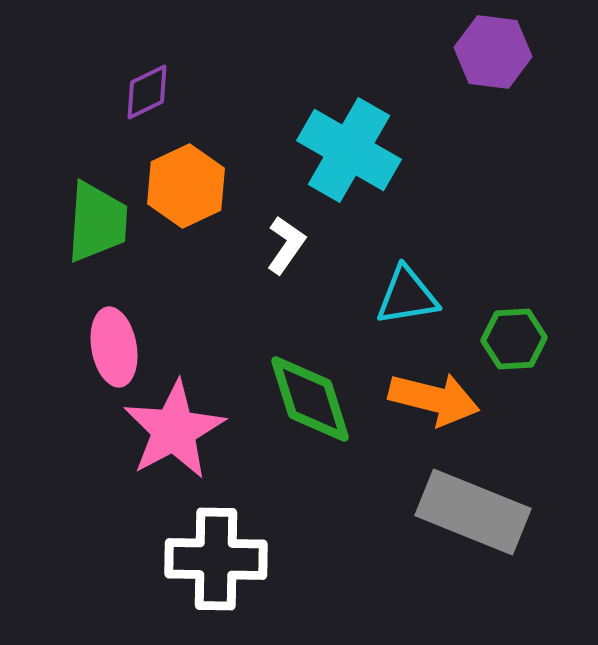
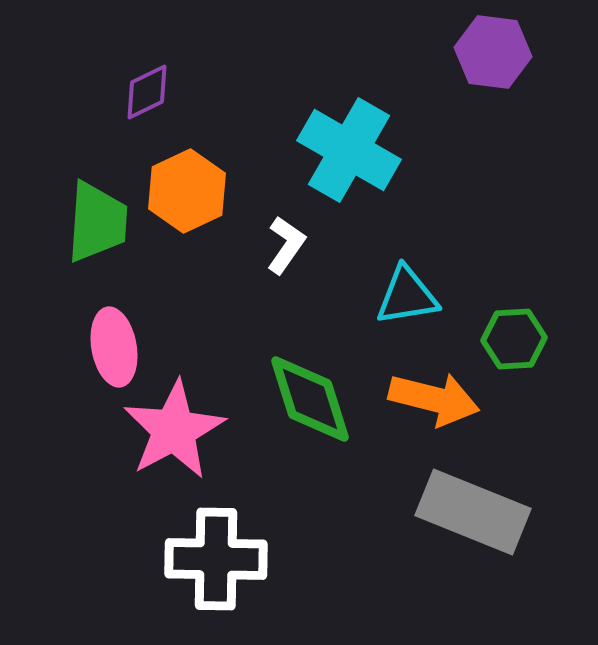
orange hexagon: moved 1 px right, 5 px down
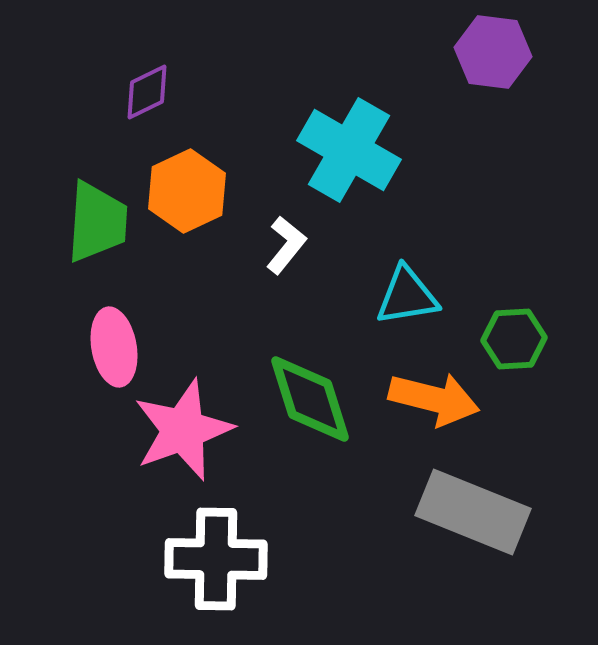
white L-shape: rotated 4 degrees clockwise
pink star: moved 9 px right; rotated 8 degrees clockwise
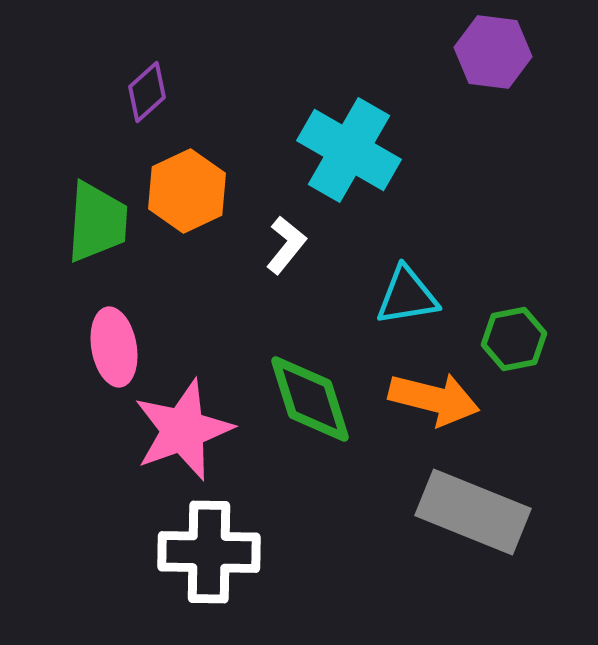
purple diamond: rotated 16 degrees counterclockwise
green hexagon: rotated 8 degrees counterclockwise
white cross: moved 7 px left, 7 px up
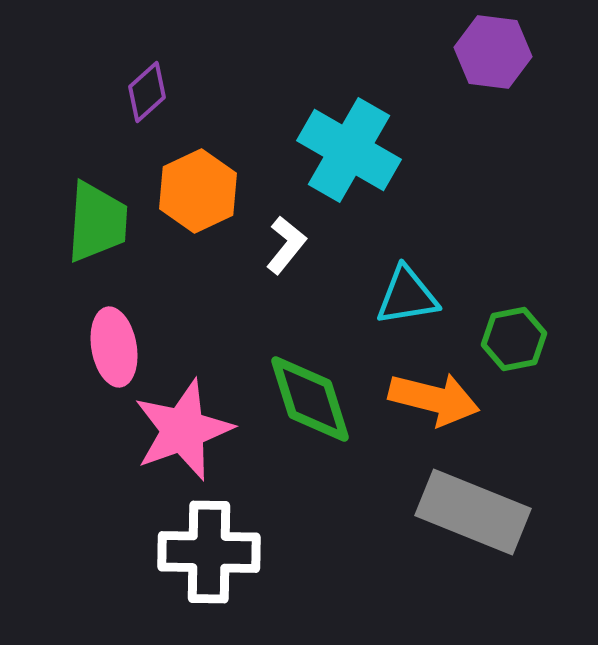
orange hexagon: moved 11 px right
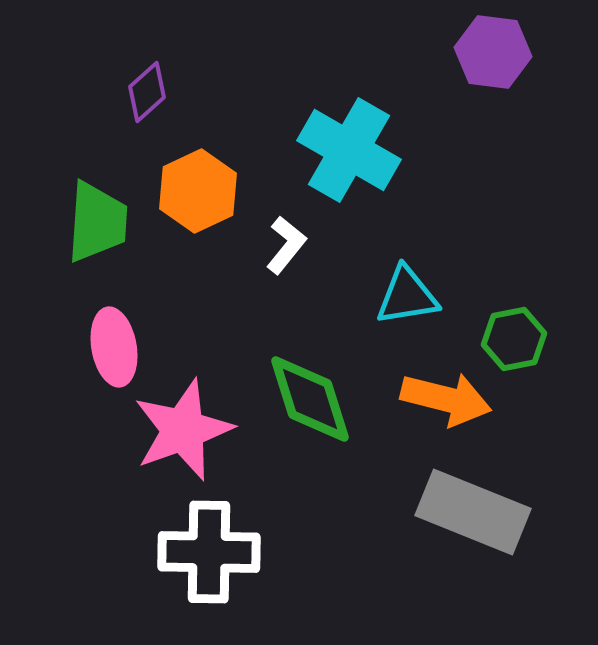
orange arrow: moved 12 px right
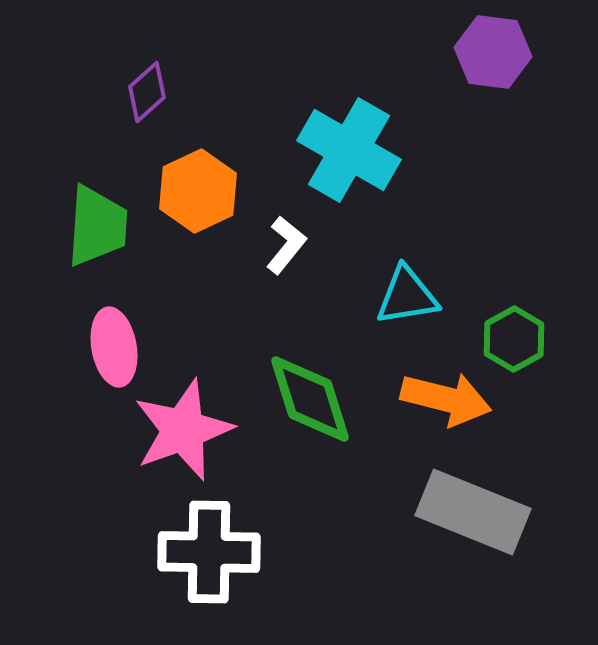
green trapezoid: moved 4 px down
green hexagon: rotated 18 degrees counterclockwise
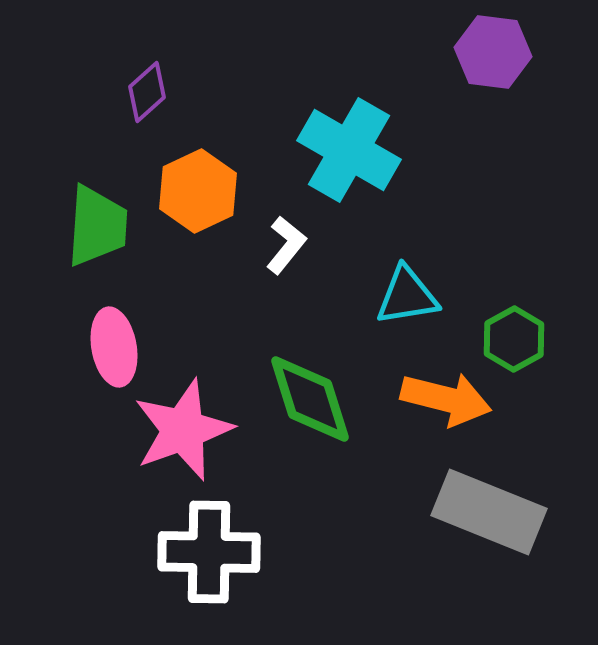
gray rectangle: moved 16 px right
